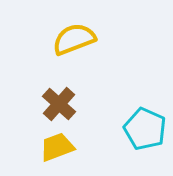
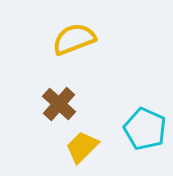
yellow trapezoid: moved 25 px right; rotated 24 degrees counterclockwise
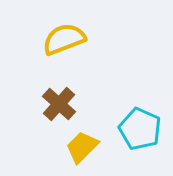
yellow semicircle: moved 10 px left
cyan pentagon: moved 5 px left
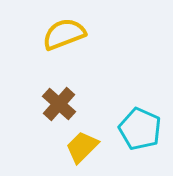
yellow semicircle: moved 5 px up
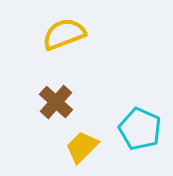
brown cross: moved 3 px left, 2 px up
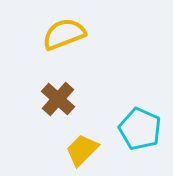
brown cross: moved 2 px right, 3 px up
yellow trapezoid: moved 3 px down
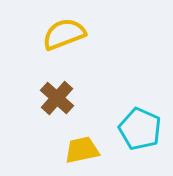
brown cross: moved 1 px left, 1 px up
yellow trapezoid: rotated 33 degrees clockwise
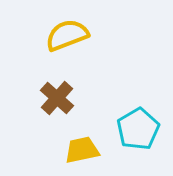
yellow semicircle: moved 3 px right, 1 px down
cyan pentagon: moved 2 px left; rotated 18 degrees clockwise
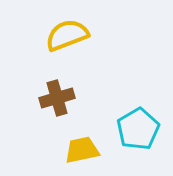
brown cross: rotated 32 degrees clockwise
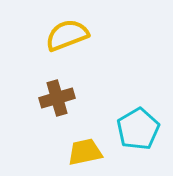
yellow trapezoid: moved 3 px right, 2 px down
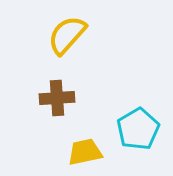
yellow semicircle: rotated 27 degrees counterclockwise
brown cross: rotated 12 degrees clockwise
